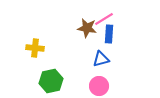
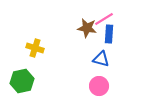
yellow cross: rotated 12 degrees clockwise
blue triangle: rotated 30 degrees clockwise
green hexagon: moved 29 px left
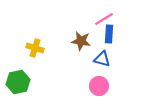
brown star: moved 6 px left, 13 px down
blue triangle: moved 1 px right
green hexagon: moved 4 px left, 1 px down
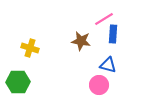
blue rectangle: moved 4 px right
yellow cross: moved 5 px left
blue triangle: moved 6 px right, 6 px down
green hexagon: rotated 10 degrees clockwise
pink circle: moved 1 px up
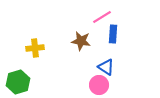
pink line: moved 2 px left, 2 px up
yellow cross: moved 5 px right; rotated 24 degrees counterclockwise
blue triangle: moved 2 px left, 2 px down; rotated 18 degrees clockwise
green hexagon: rotated 15 degrees counterclockwise
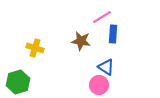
yellow cross: rotated 24 degrees clockwise
